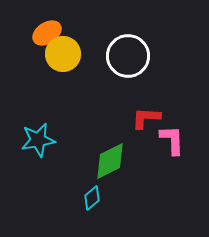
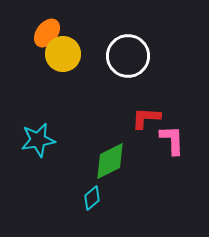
orange ellipse: rotated 20 degrees counterclockwise
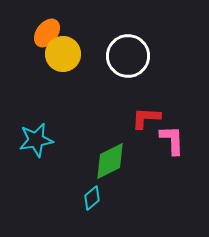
cyan star: moved 2 px left
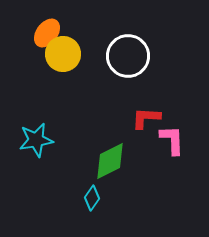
cyan diamond: rotated 15 degrees counterclockwise
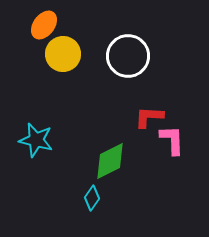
orange ellipse: moved 3 px left, 8 px up
red L-shape: moved 3 px right, 1 px up
cyan star: rotated 24 degrees clockwise
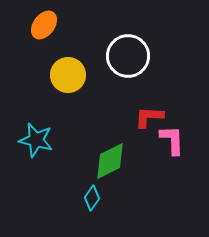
yellow circle: moved 5 px right, 21 px down
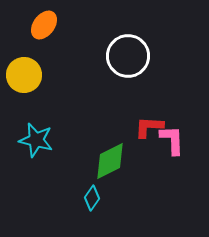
yellow circle: moved 44 px left
red L-shape: moved 10 px down
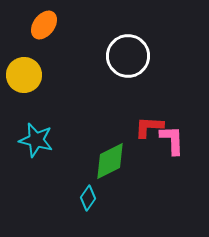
cyan diamond: moved 4 px left
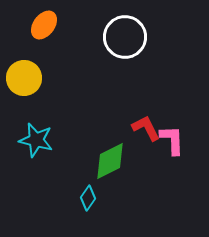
white circle: moved 3 px left, 19 px up
yellow circle: moved 3 px down
red L-shape: moved 3 px left, 1 px down; rotated 60 degrees clockwise
